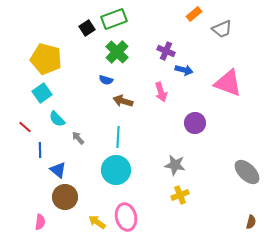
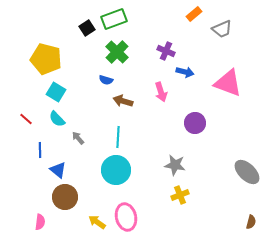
blue arrow: moved 1 px right, 2 px down
cyan square: moved 14 px right, 1 px up; rotated 24 degrees counterclockwise
red line: moved 1 px right, 8 px up
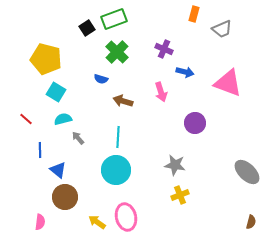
orange rectangle: rotated 35 degrees counterclockwise
purple cross: moved 2 px left, 2 px up
blue semicircle: moved 5 px left, 1 px up
cyan semicircle: moved 6 px right; rotated 120 degrees clockwise
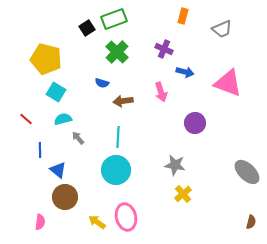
orange rectangle: moved 11 px left, 2 px down
blue semicircle: moved 1 px right, 4 px down
brown arrow: rotated 24 degrees counterclockwise
yellow cross: moved 3 px right, 1 px up; rotated 18 degrees counterclockwise
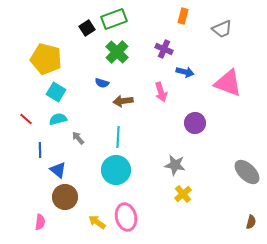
cyan semicircle: moved 5 px left
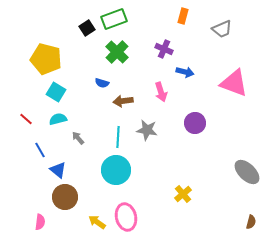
pink triangle: moved 6 px right
blue line: rotated 28 degrees counterclockwise
gray star: moved 28 px left, 35 px up
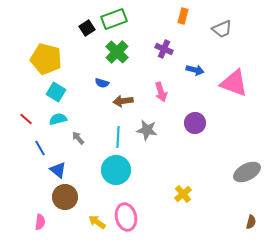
blue arrow: moved 10 px right, 2 px up
blue line: moved 2 px up
gray ellipse: rotated 72 degrees counterclockwise
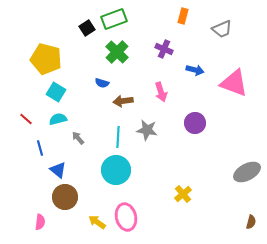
blue line: rotated 14 degrees clockwise
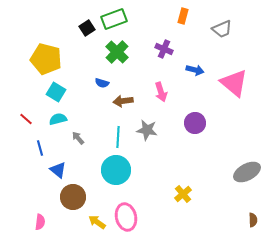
pink triangle: rotated 20 degrees clockwise
brown circle: moved 8 px right
brown semicircle: moved 2 px right, 2 px up; rotated 16 degrees counterclockwise
